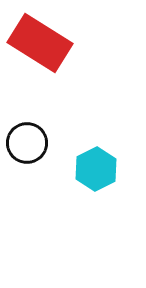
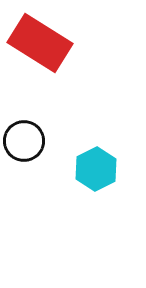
black circle: moved 3 px left, 2 px up
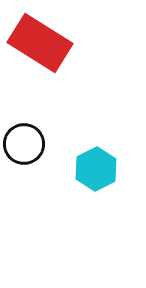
black circle: moved 3 px down
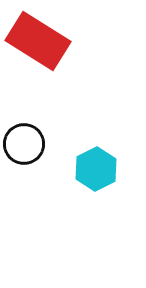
red rectangle: moved 2 px left, 2 px up
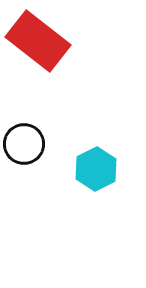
red rectangle: rotated 6 degrees clockwise
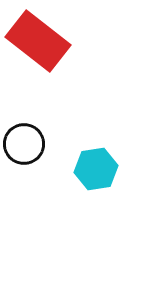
cyan hexagon: rotated 18 degrees clockwise
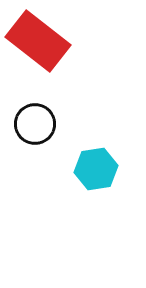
black circle: moved 11 px right, 20 px up
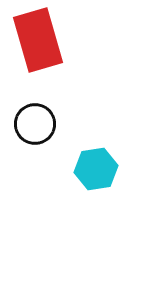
red rectangle: moved 1 px up; rotated 36 degrees clockwise
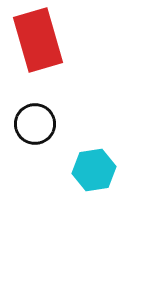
cyan hexagon: moved 2 px left, 1 px down
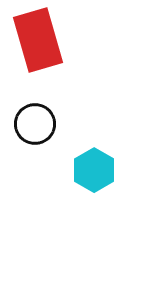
cyan hexagon: rotated 21 degrees counterclockwise
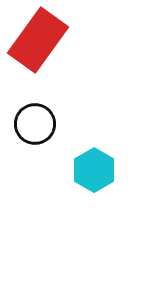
red rectangle: rotated 52 degrees clockwise
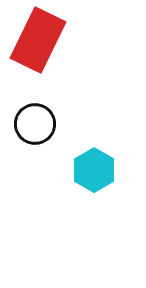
red rectangle: rotated 10 degrees counterclockwise
